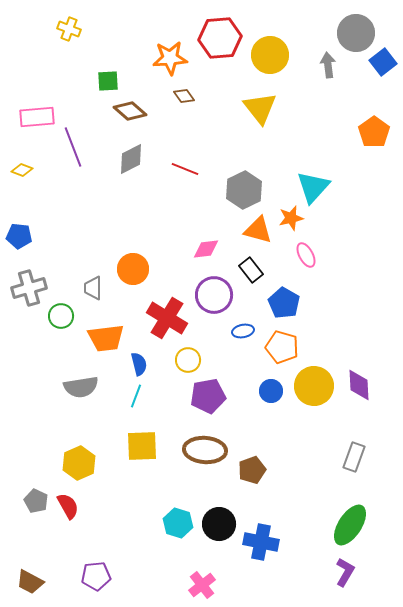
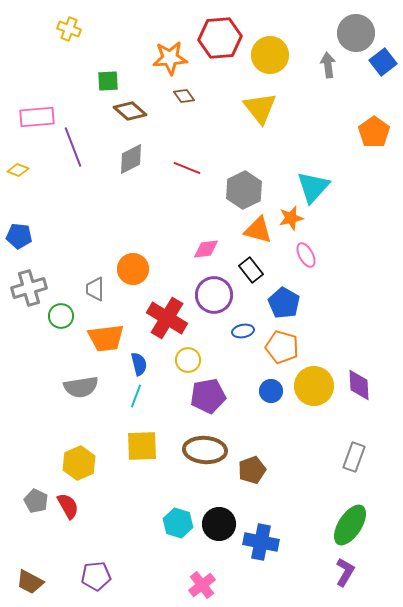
red line at (185, 169): moved 2 px right, 1 px up
yellow diamond at (22, 170): moved 4 px left
gray trapezoid at (93, 288): moved 2 px right, 1 px down
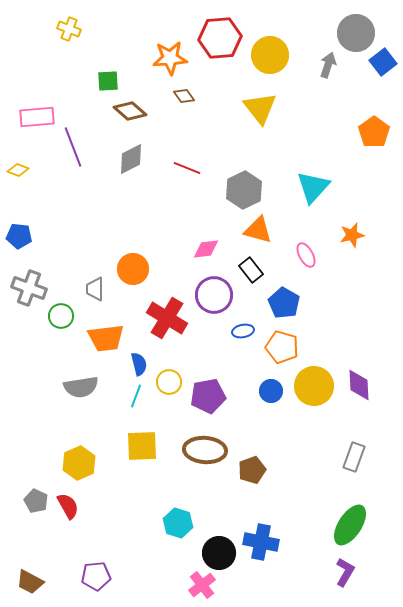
gray arrow at (328, 65): rotated 25 degrees clockwise
orange star at (291, 218): moved 61 px right, 17 px down
gray cross at (29, 288): rotated 36 degrees clockwise
yellow circle at (188, 360): moved 19 px left, 22 px down
black circle at (219, 524): moved 29 px down
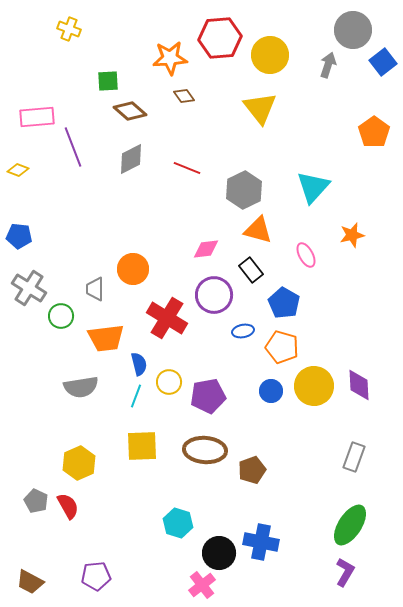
gray circle at (356, 33): moved 3 px left, 3 px up
gray cross at (29, 288): rotated 12 degrees clockwise
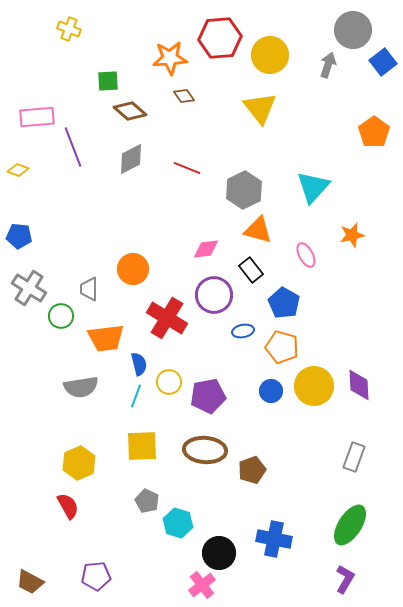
gray trapezoid at (95, 289): moved 6 px left
gray pentagon at (36, 501): moved 111 px right
blue cross at (261, 542): moved 13 px right, 3 px up
purple L-shape at (345, 572): moved 7 px down
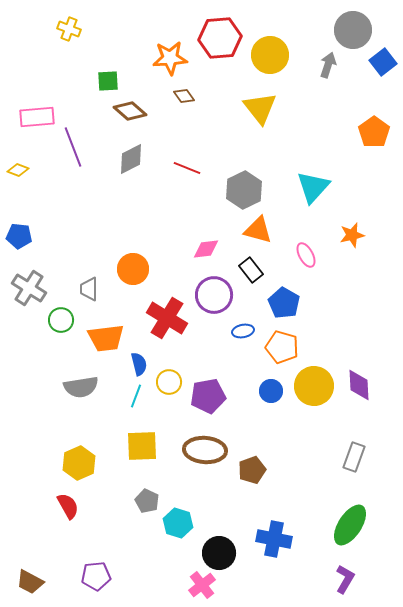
green circle at (61, 316): moved 4 px down
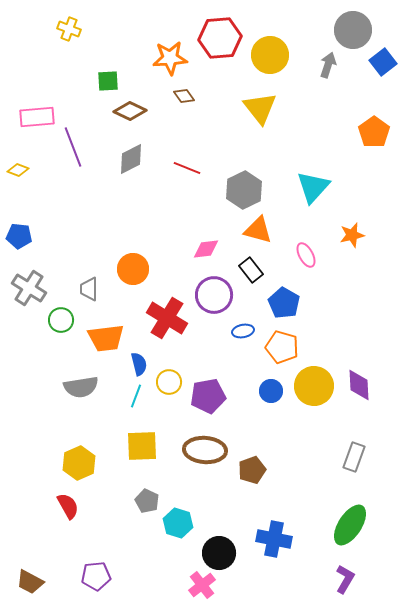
brown diamond at (130, 111): rotated 16 degrees counterclockwise
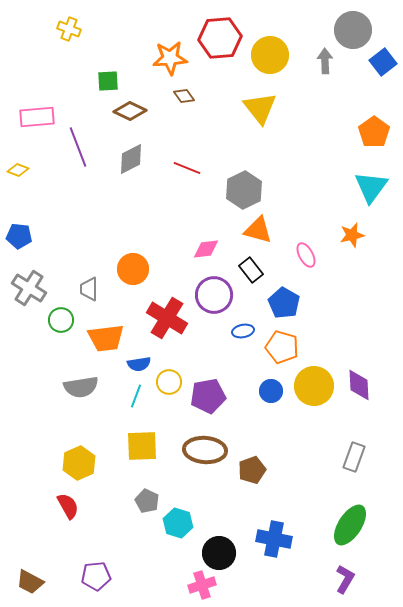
gray arrow at (328, 65): moved 3 px left, 4 px up; rotated 20 degrees counterclockwise
purple line at (73, 147): moved 5 px right
cyan triangle at (313, 187): moved 58 px right; rotated 6 degrees counterclockwise
blue semicircle at (139, 364): rotated 95 degrees clockwise
pink cross at (202, 585): rotated 20 degrees clockwise
